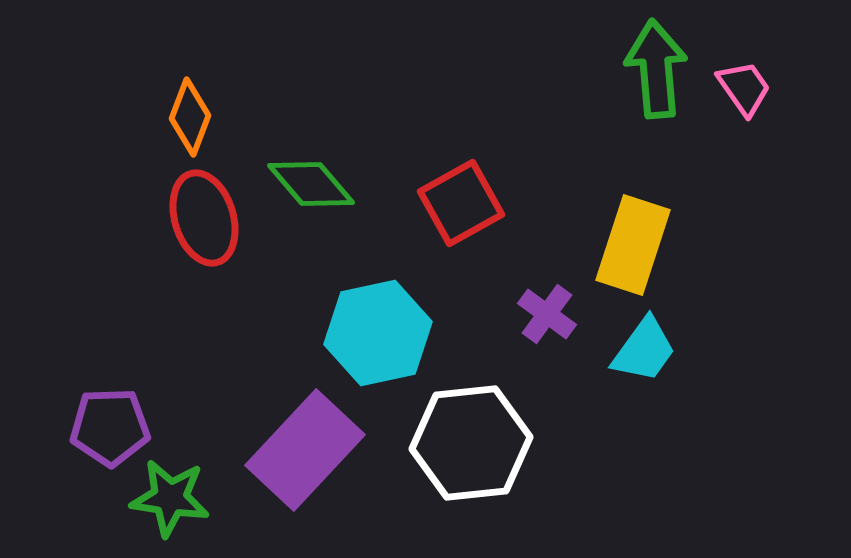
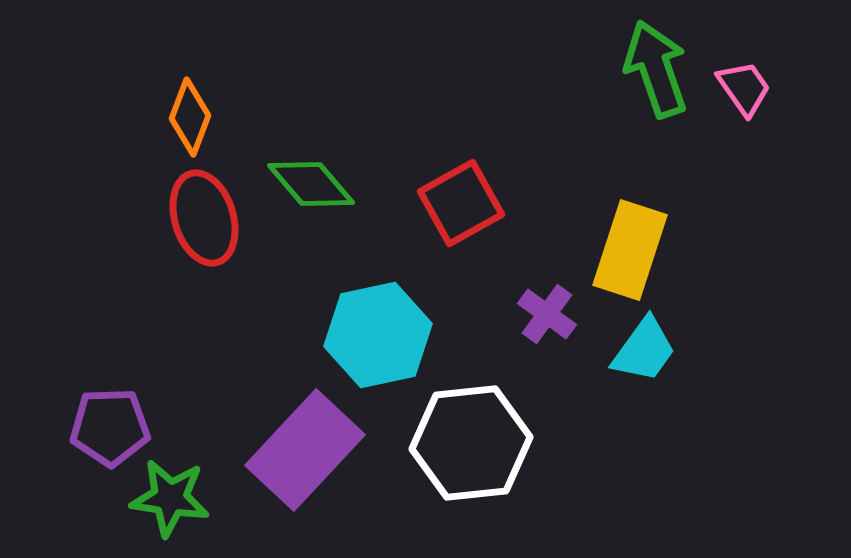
green arrow: rotated 14 degrees counterclockwise
yellow rectangle: moved 3 px left, 5 px down
cyan hexagon: moved 2 px down
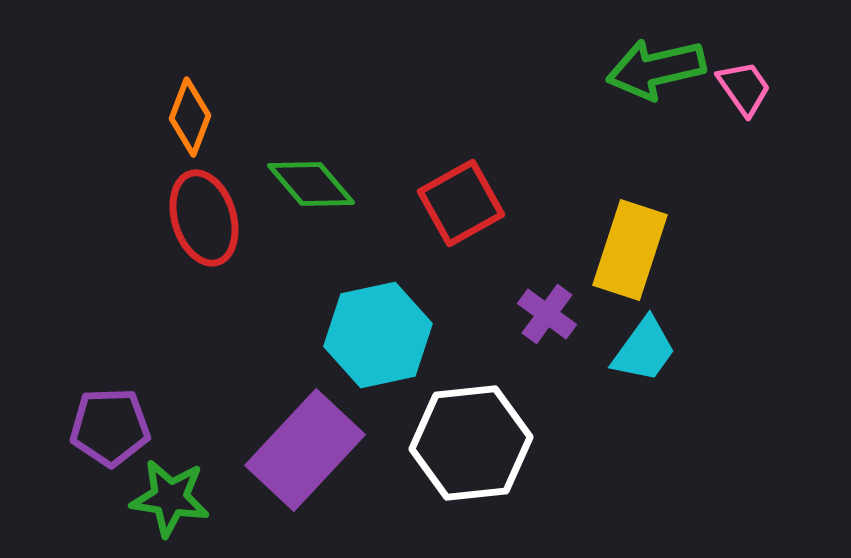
green arrow: rotated 84 degrees counterclockwise
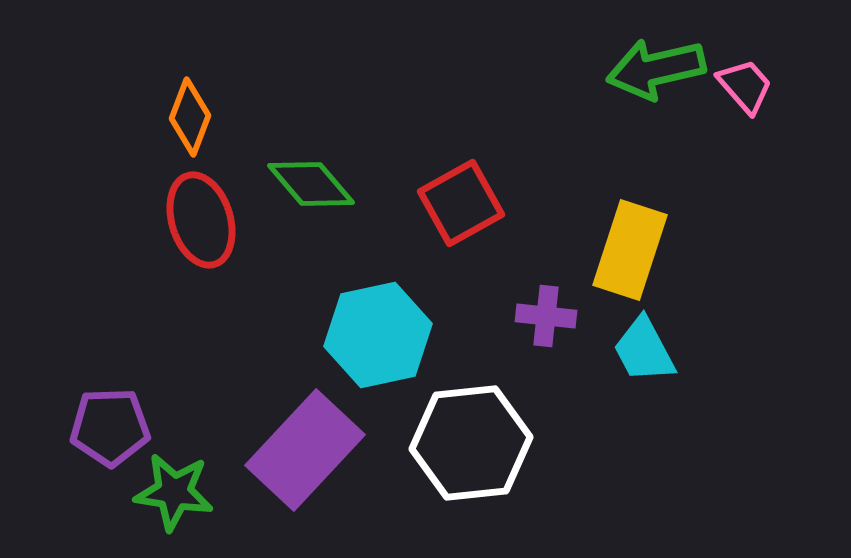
pink trapezoid: moved 1 px right, 2 px up; rotated 6 degrees counterclockwise
red ellipse: moved 3 px left, 2 px down
purple cross: moved 1 px left, 2 px down; rotated 30 degrees counterclockwise
cyan trapezoid: rotated 116 degrees clockwise
green star: moved 4 px right, 6 px up
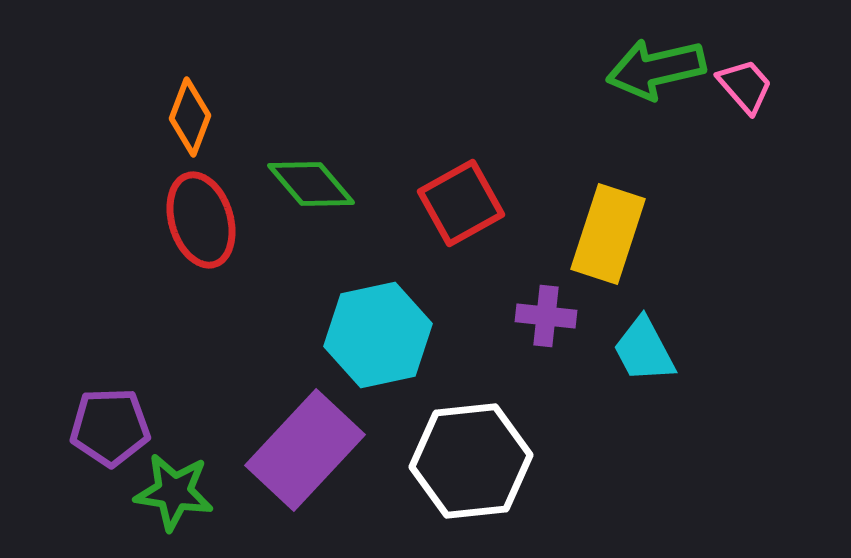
yellow rectangle: moved 22 px left, 16 px up
white hexagon: moved 18 px down
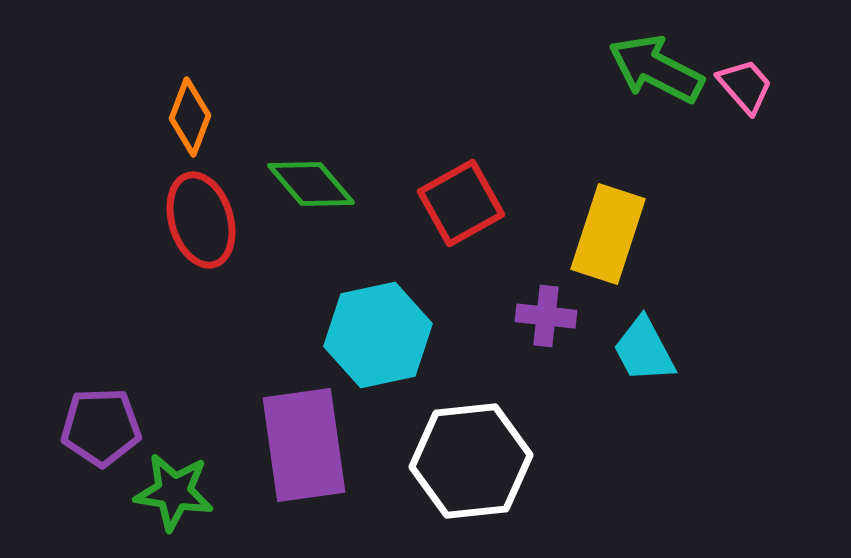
green arrow: rotated 40 degrees clockwise
purple pentagon: moved 9 px left
purple rectangle: moved 1 px left, 5 px up; rotated 51 degrees counterclockwise
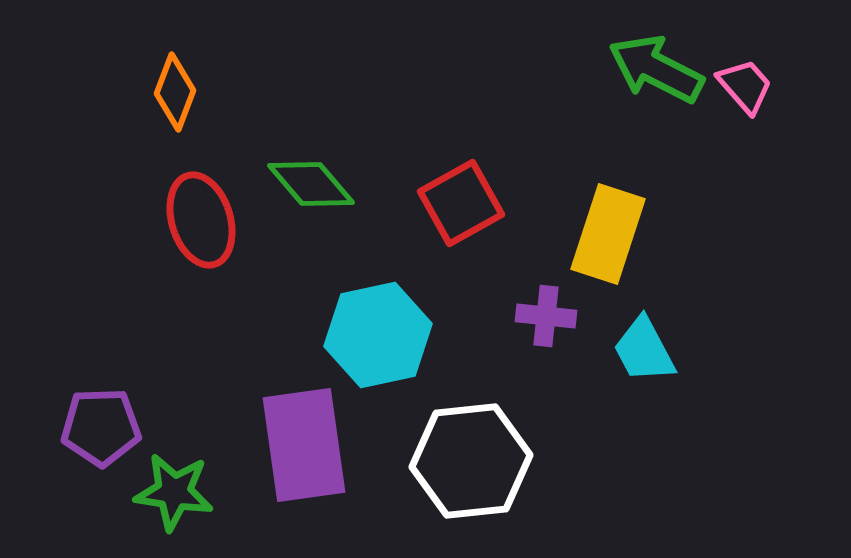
orange diamond: moved 15 px left, 25 px up
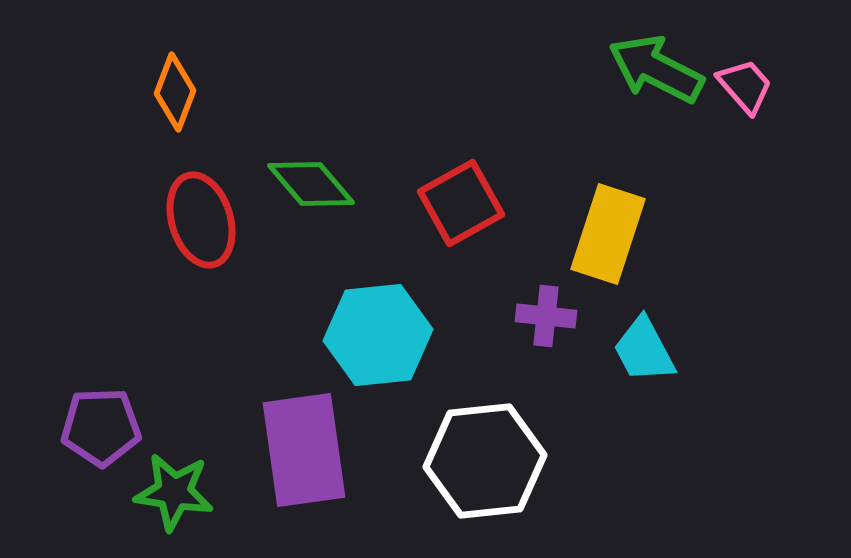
cyan hexagon: rotated 6 degrees clockwise
purple rectangle: moved 5 px down
white hexagon: moved 14 px right
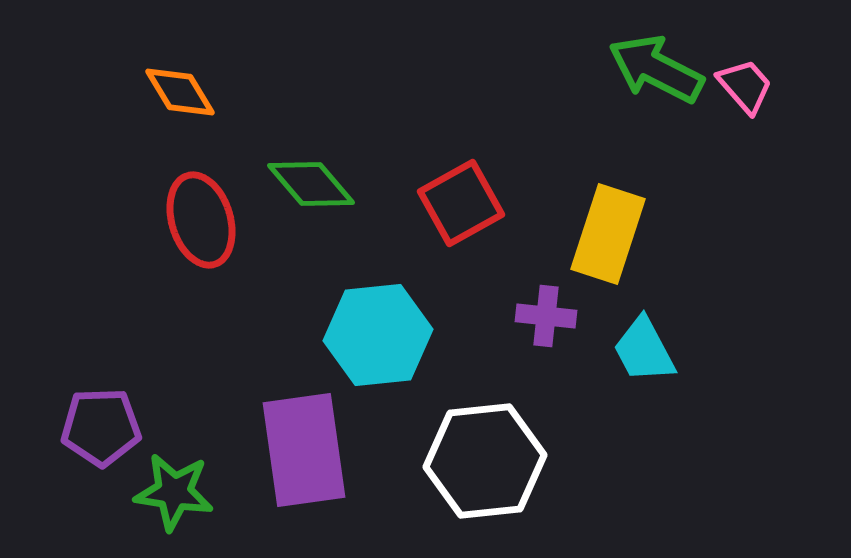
orange diamond: moved 5 px right; rotated 52 degrees counterclockwise
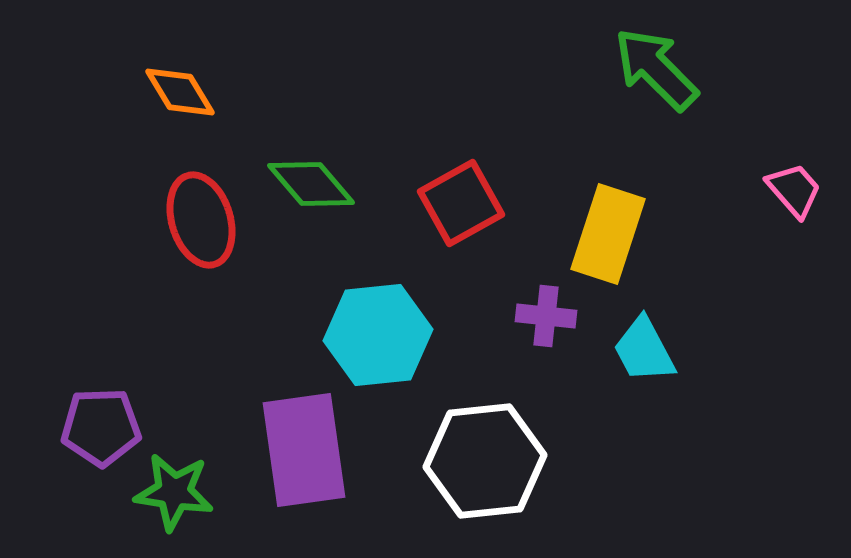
green arrow: rotated 18 degrees clockwise
pink trapezoid: moved 49 px right, 104 px down
